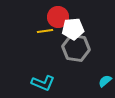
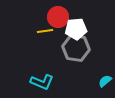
white pentagon: moved 3 px right
cyan L-shape: moved 1 px left, 1 px up
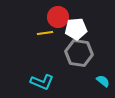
yellow line: moved 2 px down
gray hexagon: moved 3 px right, 5 px down
cyan semicircle: moved 2 px left; rotated 80 degrees clockwise
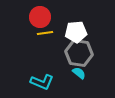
red circle: moved 18 px left
white pentagon: moved 3 px down
cyan semicircle: moved 24 px left, 8 px up
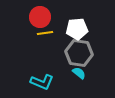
white pentagon: moved 1 px right, 3 px up
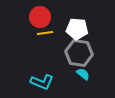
white pentagon: rotated 10 degrees clockwise
cyan semicircle: moved 4 px right, 1 px down
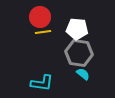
yellow line: moved 2 px left, 1 px up
cyan L-shape: moved 1 px down; rotated 15 degrees counterclockwise
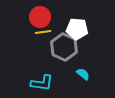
gray hexagon: moved 15 px left, 6 px up; rotated 16 degrees clockwise
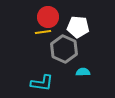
red circle: moved 8 px right
white pentagon: moved 1 px right, 2 px up
gray hexagon: moved 2 px down
cyan semicircle: moved 2 px up; rotated 40 degrees counterclockwise
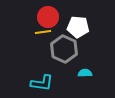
cyan semicircle: moved 2 px right, 1 px down
